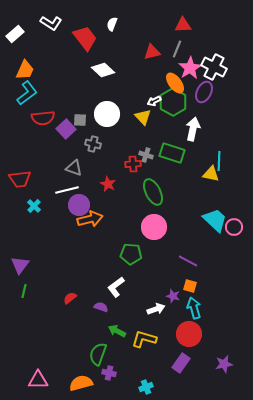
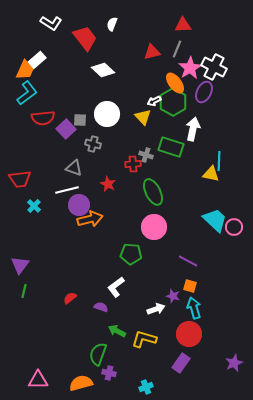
white rectangle at (15, 34): moved 22 px right, 26 px down
green rectangle at (172, 153): moved 1 px left, 6 px up
purple star at (224, 364): moved 10 px right, 1 px up; rotated 12 degrees counterclockwise
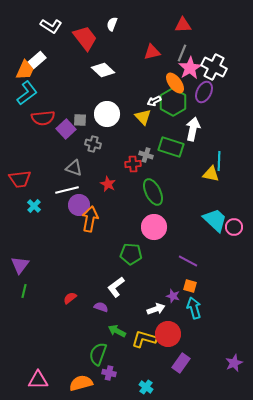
white L-shape at (51, 23): moved 3 px down
gray line at (177, 49): moved 5 px right, 4 px down
orange arrow at (90, 219): rotated 65 degrees counterclockwise
red circle at (189, 334): moved 21 px left
cyan cross at (146, 387): rotated 32 degrees counterclockwise
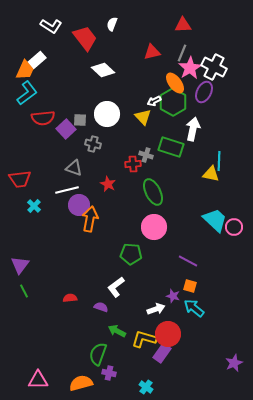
green line at (24, 291): rotated 40 degrees counterclockwise
red semicircle at (70, 298): rotated 32 degrees clockwise
cyan arrow at (194, 308): rotated 35 degrees counterclockwise
purple rectangle at (181, 363): moved 19 px left, 10 px up
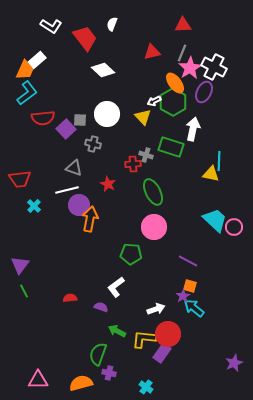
purple star at (173, 296): moved 10 px right; rotated 24 degrees clockwise
yellow L-shape at (144, 339): rotated 10 degrees counterclockwise
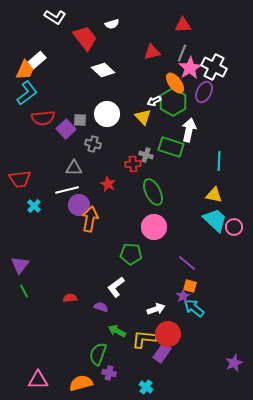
white semicircle at (112, 24): rotated 128 degrees counterclockwise
white L-shape at (51, 26): moved 4 px right, 9 px up
white arrow at (193, 129): moved 4 px left, 1 px down
gray triangle at (74, 168): rotated 18 degrees counterclockwise
yellow triangle at (211, 174): moved 3 px right, 21 px down
purple line at (188, 261): moved 1 px left, 2 px down; rotated 12 degrees clockwise
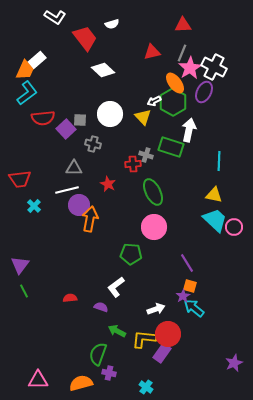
white circle at (107, 114): moved 3 px right
purple line at (187, 263): rotated 18 degrees clockwise
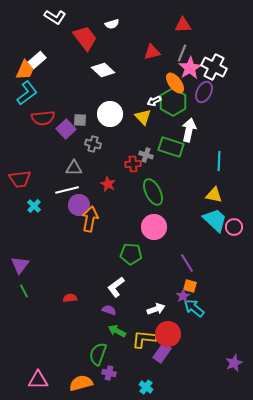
purple semicircle at (101, 307): moved 8 px right, 3 px down
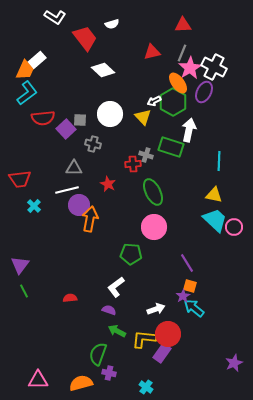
orange ellipse at (175, 83): moved 3 px right
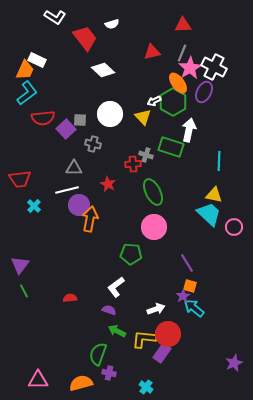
white rectangle at (37, 60): rotated 66 degrees clockwise
cyan trapezoid at (215, 220): moved 6 px left, 6 px up
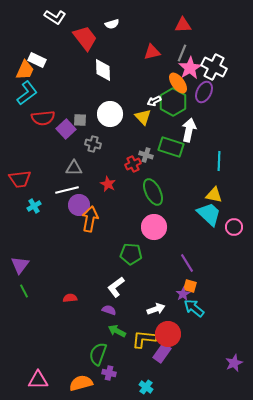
white diamond at (103, 70): rotated 45 degrees clockwise
red cross at (133, 164): rotated 21 degrees counterclockwise
cyan cross at (34, 206): rotated 16 degrees clockwise
purple star at (183, 296): moved 2 px up
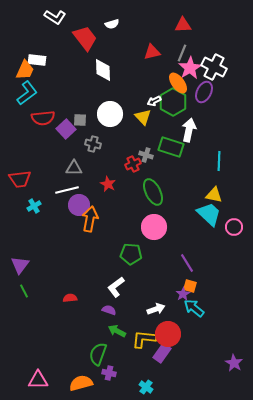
white rectangle at (37, 60): rotated 18 degrees counterclockwise
purple star at (234, 363): rotated 18 degrees counterclockwise
